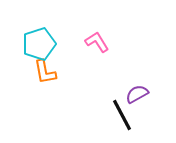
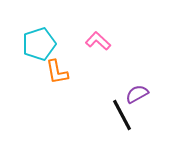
pink L-shape: moved 1 px right, 1 px up; rotated 15 degrees counterclockwise
orange L-shape: moved 12 px right
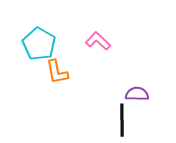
cyan pentagon: rotated 24 degrees counterclockwise
purple semicircle: rotated 30 degrees clockwise
black line: moved 5 px down; rotated 28 degrees clockwise
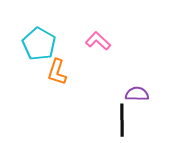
orange L-shape: rotated 28 degrees clockwise
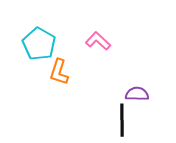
orange L-shape: moved 2 px right
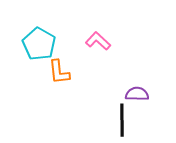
orange L-shape: rotated 24 degrees counterclockwise
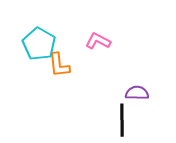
pink L-shape: rotated 15 degrees counterclockwise
orange L-shape: moved 7 px up
purple semicircle: moved 1 px up
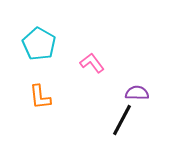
pink L-shape: moved 6 px left, 22 px down; rotated 25 degrees clockwise
orange L-shape: moved 19 px left, 32 px down
black line: rotated 28 degrees clockwise
